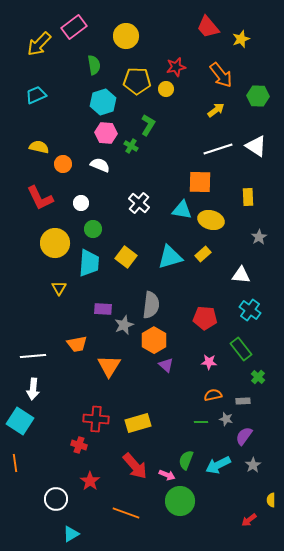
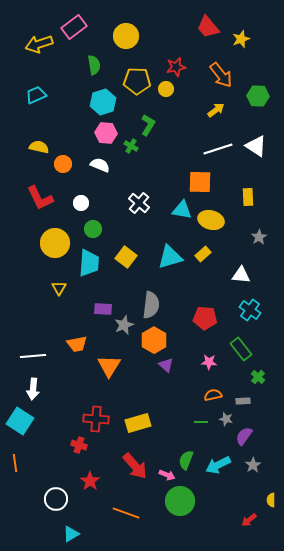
yellow arrow at (39, 44): rotated 28 degrees clockwise
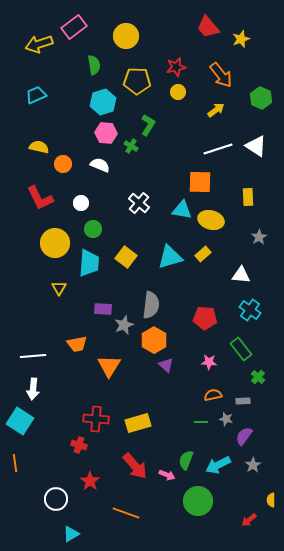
yellow circle at (166, 89): moved 12 px right, 3 px down
green hexagon at (258, 96): moved 3 px right, 2 px down; rotated 20 degrees clockwise
green circle at (180, 501): moved 18 px right
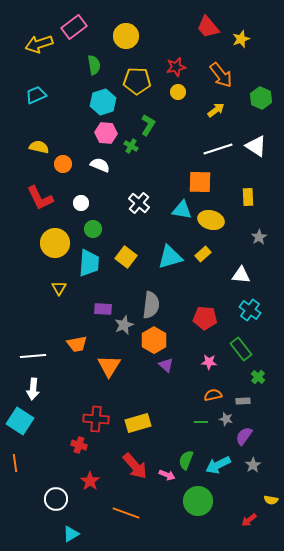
yellow semicircle at (271, 500): rotated 80 degrees counterclockwise
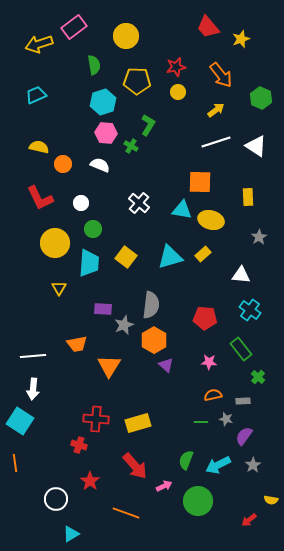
white line at (218, 149): moved 2 px left, 7 px up
pink arrow at (167, 475): moved 3 px left, 11 px down; rotated 49 degrees counterclockwise
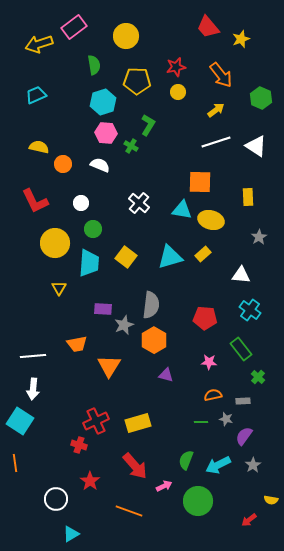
red L-shape at (40, 198): moved 5 px left, 3 px down
purple triangle at (166, 365): moved 10 px down; rotated 28 degrees counterclockwise
red cross at (96, 419): moved 2 px down; rotated 30 degrees counterclockwise
orange line at (126, 513): moved 3 px right, 2 px up
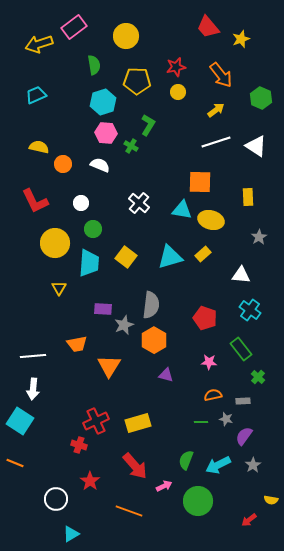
red pentagon at (205, 318): rotated 15 degrees clockwise
orange line at (15, 463): rotated 60 degrees counterclockwise
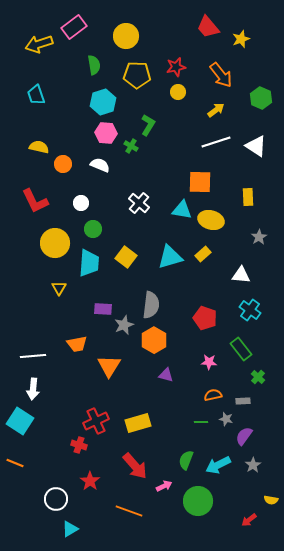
yellow pentagon at (137, 81): moved 6 px up
cyan trapezoid at (36, 95): rotated 85 degrees counterclockwise
cyan triangle at (71, 534): moved 1 px left, 5 px up
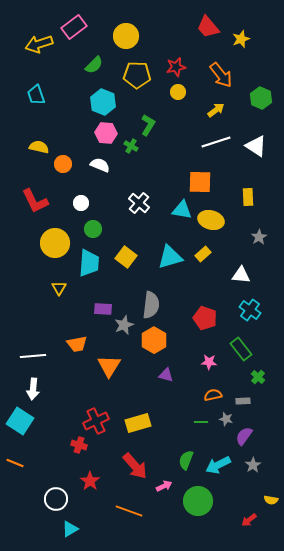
green semicircle at (94, 65): rotated 54 degrees clockwise
cyan hexagon at (103, 102): rotated 20 degrees counterclockwise
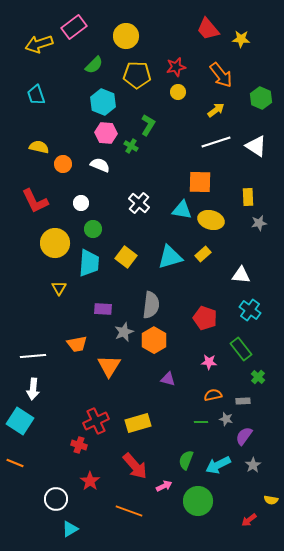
red trapezoid at (208, 27): moved 2 px down
yellow star at (241, 39): rotated 24 degrees clockwise
gray star at (259, 237): moved 14 px up; rotated 21 degrees clockwise
gray star at (124, 325): moved 7 px down
purple triangle at (166, 375): moved 2 px right, 4 px down
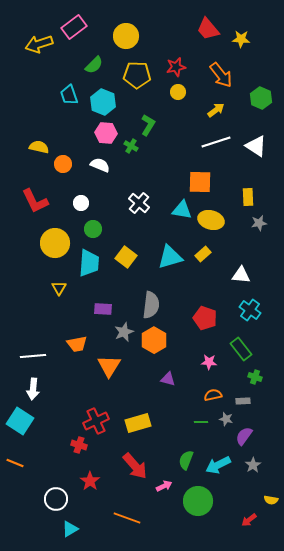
cyan trapezoid at (36, 95): moved 33 px right
green cross at (258, 377): moved 3 px left; rotated 24 degrees counterclockwise
orange line at (129, 511): moved 2 px left, 7 px down
